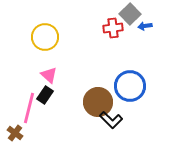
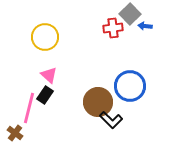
blue arrow: rotated 16 degrees clockwise
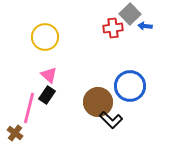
black rectangle: moved 2 px right
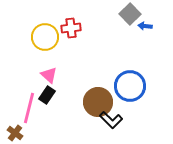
red cross: moved 42 px left
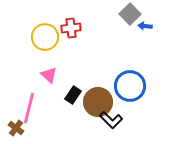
black rectangle: moved 26 px right
brown cross: moved 1 px right, 5 px up
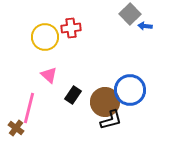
blue circle: moved 4 px down
brown circle: moved 7 px right
black L-shape: rotated 60 degrees counterclockwise
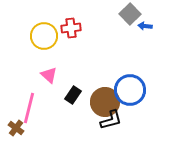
yellow circle: moved 1 px left, 1 px up
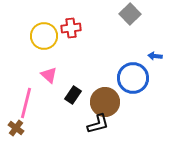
blue arrow: moved 10 px right, 30 px down
blue circle: moved 3 px right, 12 px up
pink line: moved 3 px left, 5 px up
black L-shape: moved 13 px left, 4 px down
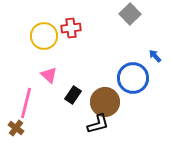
blue arrow: rotated 40 degrees clockwise
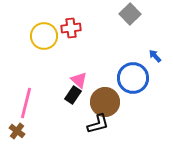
pink triangle: moved 30 px right, 5 px down
brown cross: moved 1 px right, 3 px down
